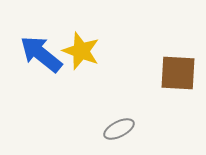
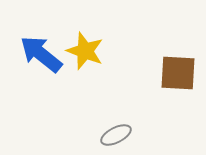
yellow star: moved 4 px right
gray ellipse: moved 3 px left, 6 px down
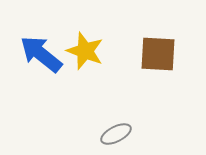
brown square: moved 20 px left, 19 px up
gray ellipse: moved 1 px up
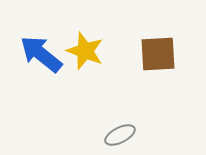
brown square: rotated 6 degrees counterclockwise
gray ellipse: moved 4 px right, 1 px down
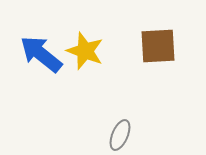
brown square: moved 8 px up
gray ellipse: rotated 40 degrees counterclockwise
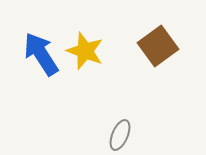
brown square: rotated 33 degrees counterclockwise
blue arrow: rotated 18 degrees clockwise
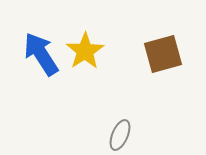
brown square: moved 5 px right, 8 px down; rotated 21 degrees clockwise
yellow star: rotated 18 degrees clockwise
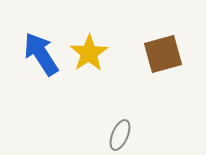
yellow star: moved 4 px right, 2 px down
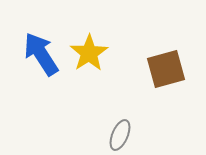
brown square: moved 3 px right, 15 px down
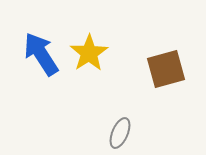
gray ellipse: moved 2 px up
